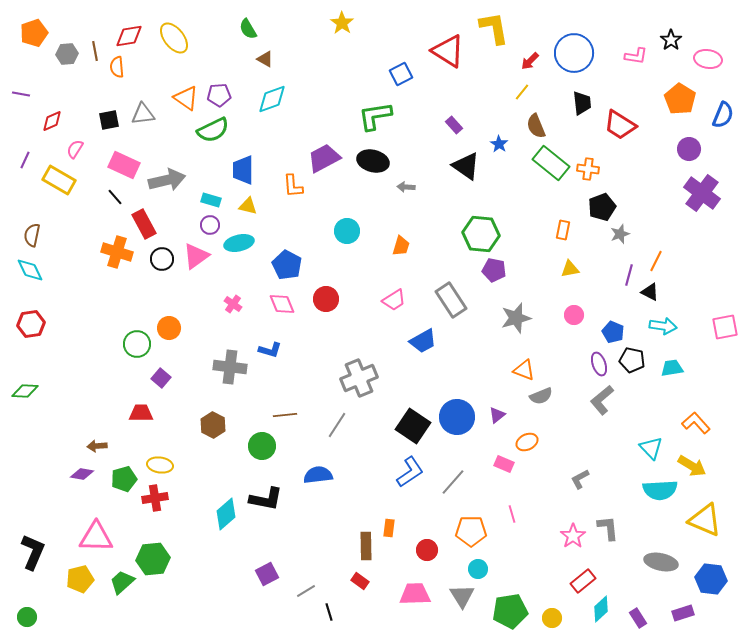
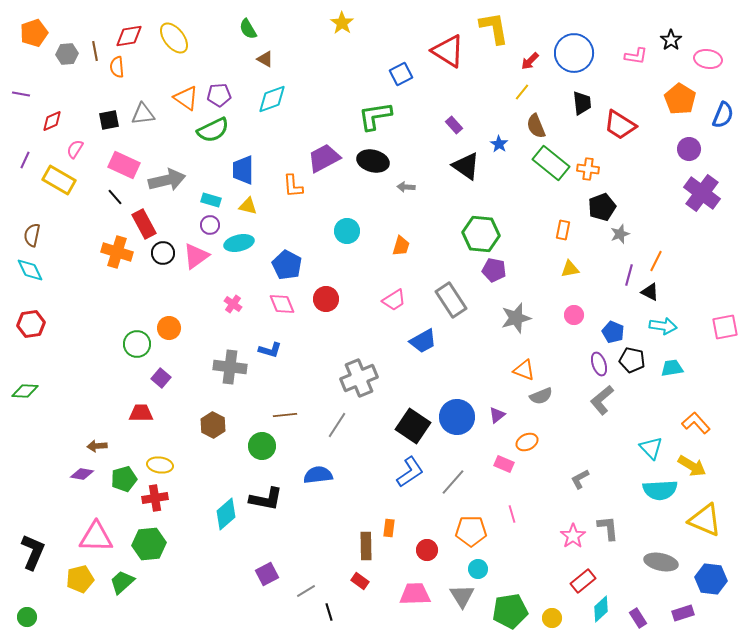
black circle at (162, 259): moved 1 px right, 6 px up
green hexagon at (153, 559): moved 4 px left, 15 px up
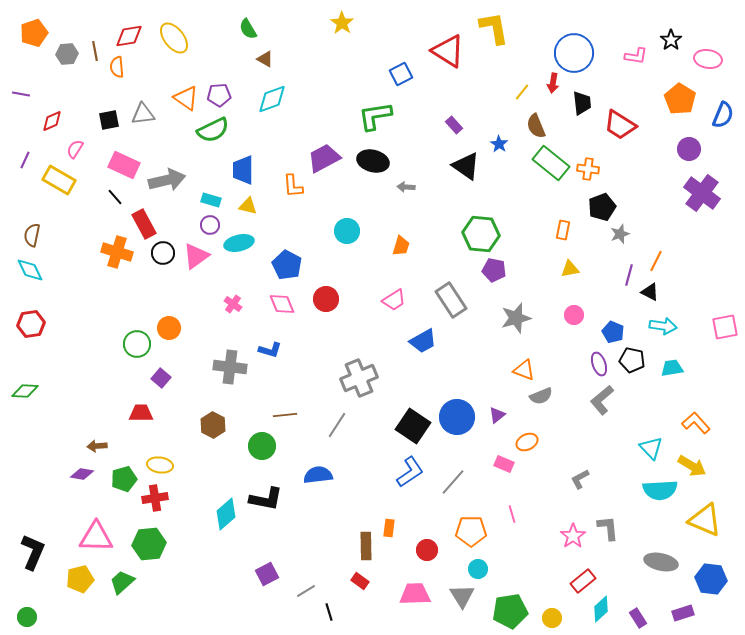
red arrow at (530, 61): moved 23 px right, 22 px down; rotated 36 degrees counterclockwise
